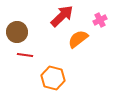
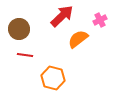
brown circle: moved 2 px right, 3 px up
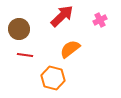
orange semicircle: moved 8 px left, 10 px down
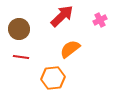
red line: moved 4 px left, 2 px down
orange hexagon: rotated 20 degrees counterclockwise
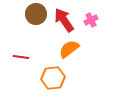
red arrow: moved 2 px right, 4 px down; rotated 80 degrees counterclockwise
pink cross: moved 9 px left
brown circle: moved 17 px right, 15 px up
orange semicircle: moved 1 px left
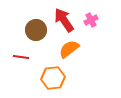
brown circle: moved 16 px down
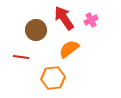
red arrow: moved 2 px up
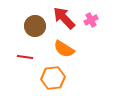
red arrow: rotated 10 degrees counterclockwise
brown circle: moved 1 px left, 4 px up
orange semicircle: moved 5 px left; rotated 110 degrees counterclockwise
red line: moved 4 px right
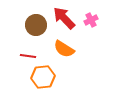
brown circle: moved 1 px right, 1 px up
red line: moved 3 px right, 1 px up
orange hexagon: moved 10 px left, 1 px up
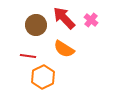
pink cross: rotated 24 degrees counterclockwise
orange hexagon: rotated 20 degrees counterclockwise
